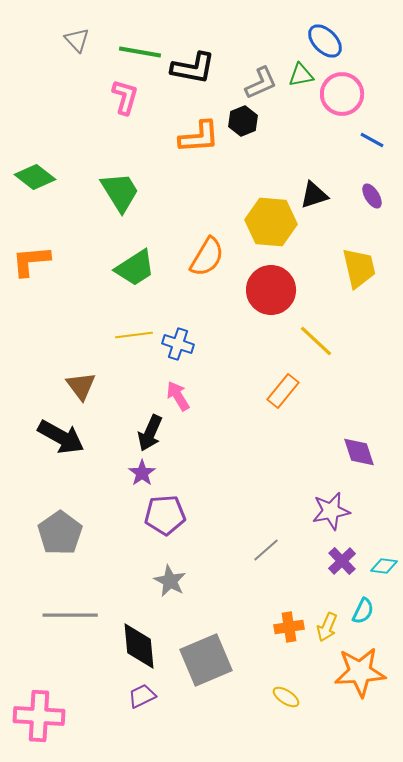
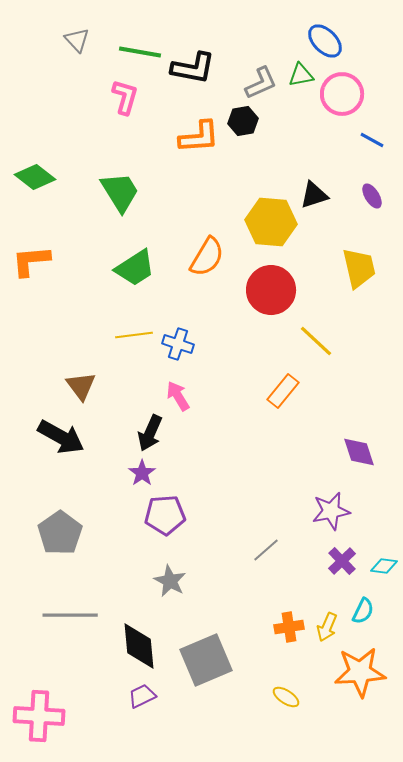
black hexagon at (243, 121): rotated 12 degrees clockwise
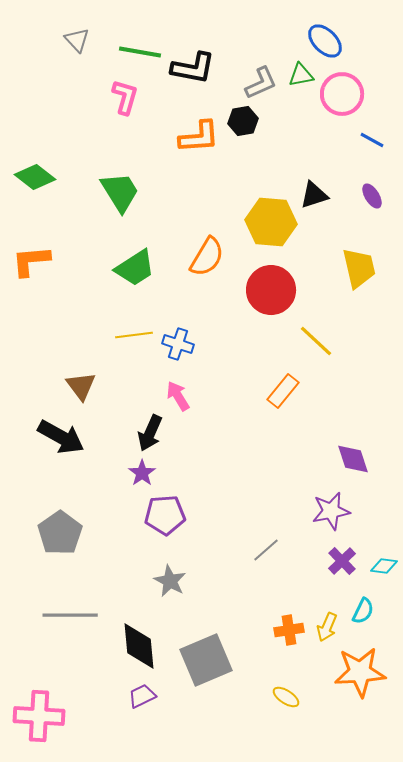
purple diamond at (359, 452): moved 6 px left, 7 px down
orange cross at (289, 627): moved 3 px down
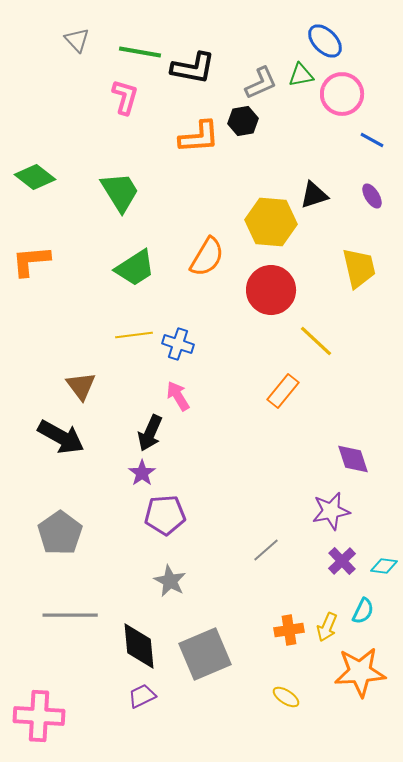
gray square at (206, 660): moved 1 px left, 6 px up
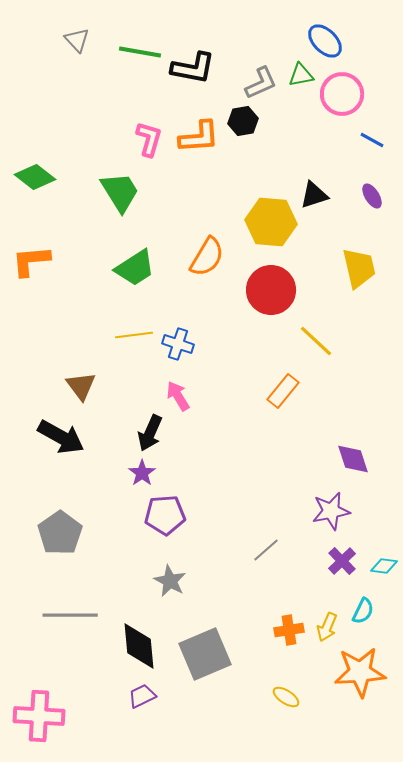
pink L-shape at (125, 97): moved 24 px right, 42 px down
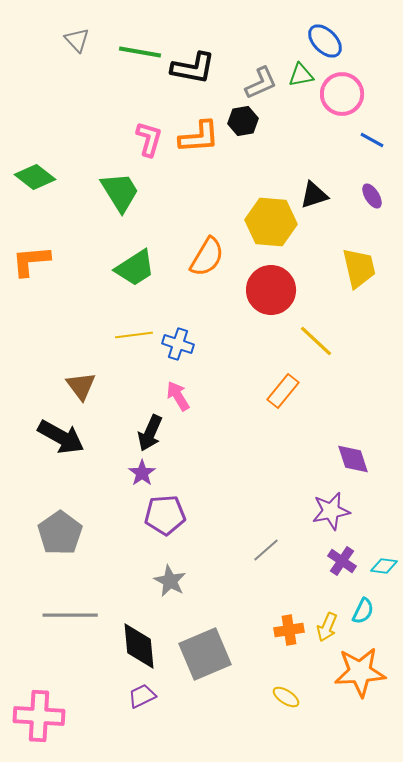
purple cross at (342, 561): rotated 12 degrees counterclockwise
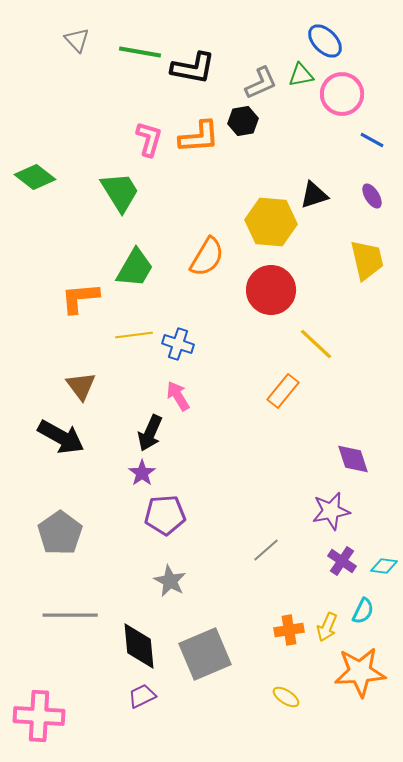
orange L-shape at (31, 261): moved 49 px right, 37 px down
green trapezoid at (135, 268): rotated 27 degrees counterclockwise
yellow trapezoid at (359, 268): moved 8 px right, 8 px up
yellow line at (316, 341): moved 3 px down
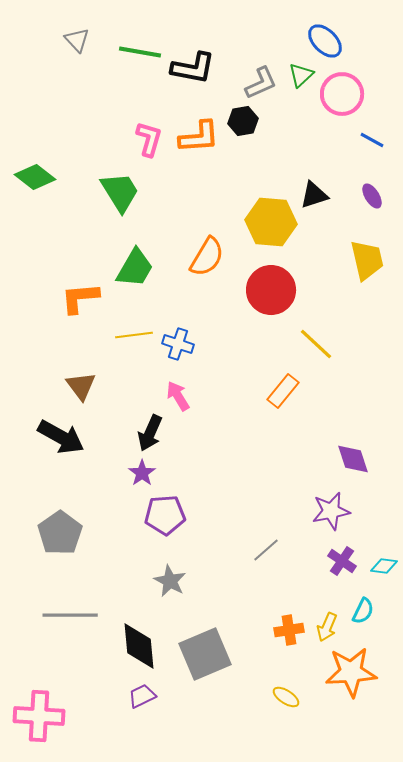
green triangle at (301, 75): rotated 32 degrees counterclockwise
orange star at (360, 672): moved 9 px left
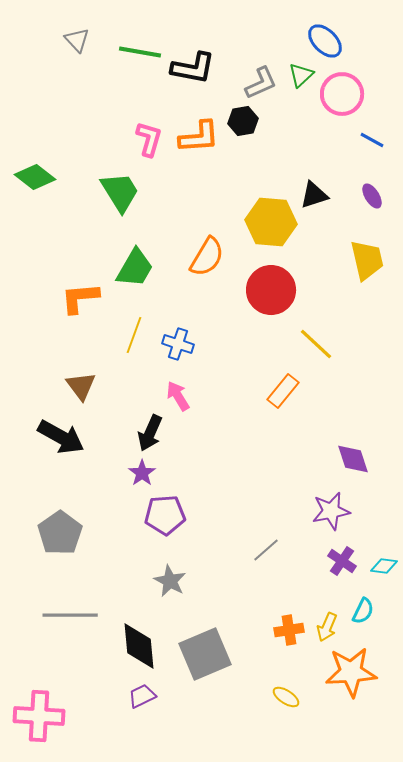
yellow line at (134, 335): rotated 63 degrees counterclockwise
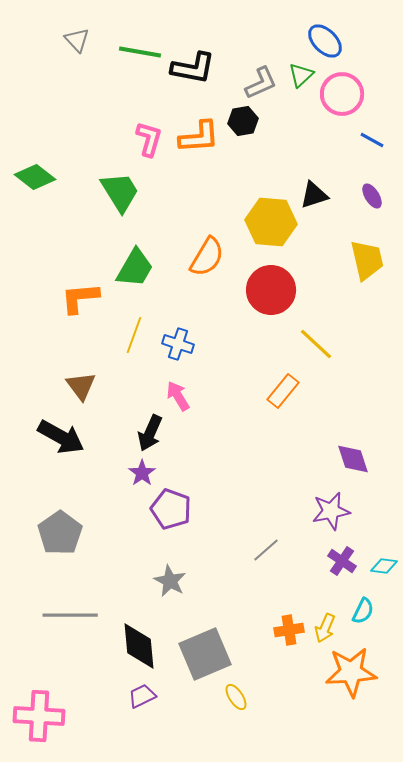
purple pentagon at (165, 515): moved 6 px right, 6 px up; rotated 24 degrees clockwise
yellow arrow at (327, 627): moved 2 px left, 1 px down
yellow ellipse at (286, 697): moved 50 px left; rotated 24 degrees clockwise
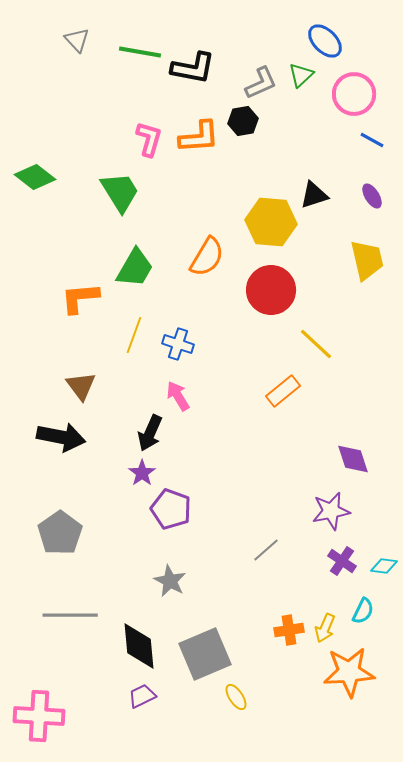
pink circle at (342, 94): moved 12 px right
orange rectangle at (283, 391): rotated 12 degrees clockwise
black arrow at (61, 437): rotated 18 degrees counterclockwise
orange star at (351, 672): moved 2 px left
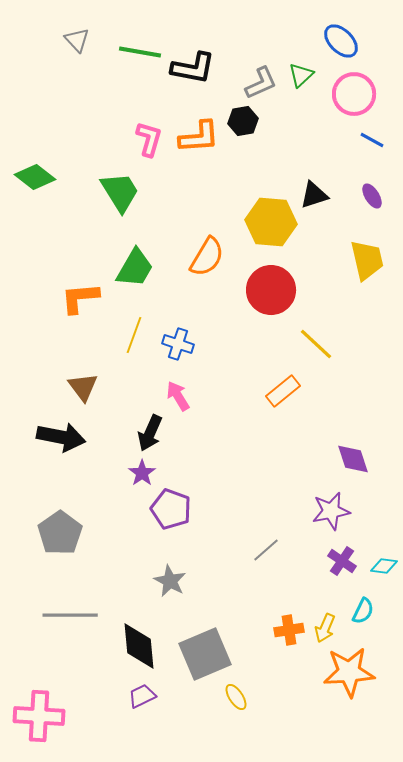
blue ellipse at (325, 41): moved 16 px right
brown triangle at (81, 386): moved 2 px right, 1 px down
